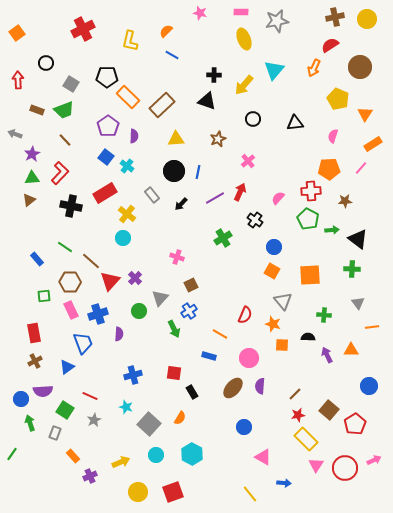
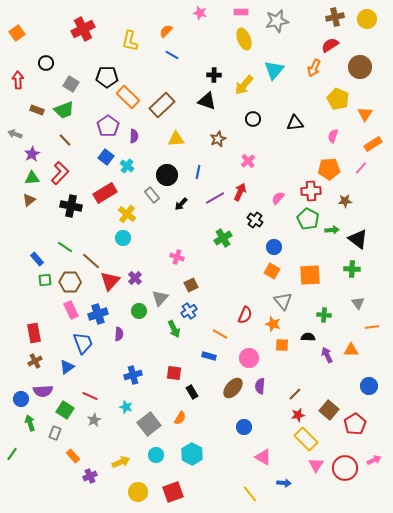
black circle at (174, 171): moved 7 px left, 4 px down
green square at (44, 296): moved 1 px right, 16 px up
gray square at (149, 424): rotated 10 degrees clockwise
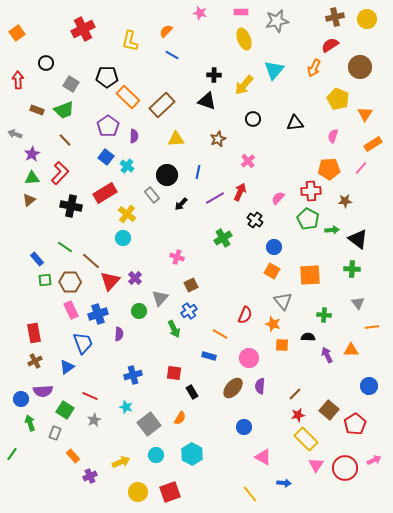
red square at (173, 492): moved 3 px left
